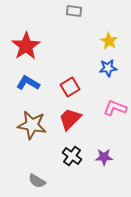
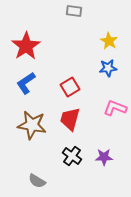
blue L-shape: moved 2 px left; rotated 65 degrees counterclockwise
red trapezoid: rotated 30 degrees counterclockwise
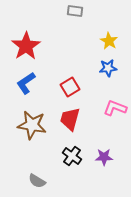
gray rectangle: moved 1 px right
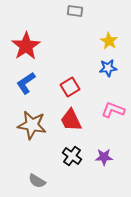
pink L-shape: moved 2 px left, 2 px down
red trapezoid: moved 1 px right, 1 px down; rotated 40 degrees counterclockwise
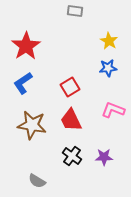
blue L-shape: moved 3 px left
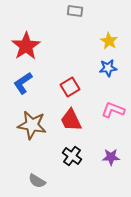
purple star: moved 7 px right
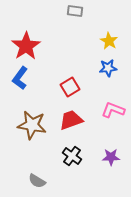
blue L-shape: moved 3 px left, 5 px up; rotated 20 degrees counterclockwise
red trapezoid: rotated 95 degrees clockwise
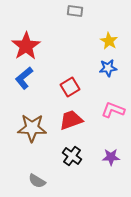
blue L-shape: moved 4 px right; rotated 15 degrees clockwise
brown star: moved 3 px down; rotated 8 degrees counterclockwise
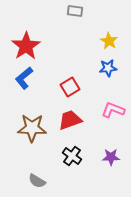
red trapezoid: moved 1 px left
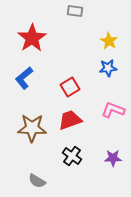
red star: moved 6 px right, 8 px up
purple star: moved 2 px right, 1 px down
